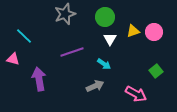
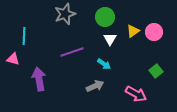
yellow triangle: rotated 16 degrees counterclockwise
cyan line: rotated 48 degrees clockwise
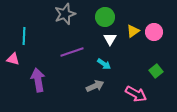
purple arrow: moved 1 px left, 1 px down
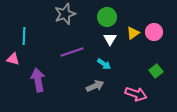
green circle: moved 2 px right
yellow triangle: moved 2 px down
pink arrow: rotated 10 degrees counterclockwise
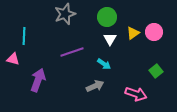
purple arrow: rotated 30 degrees clockwise
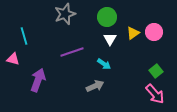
cyan line: rotated 18 degrees counterclockwise
pink arrow: moved 19 px right; rotated 30 degrees clockwise
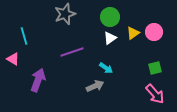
green circle: moved 3 px right
white triangle: moved 1 px up; rotated 24 degrees clockwise
pink triangle: rotated 16 degrees clockwise
cyan arrow: moved 2 px right, 4 px down
green square: moved 1 px left, 3 px up; rotated 24 degrees clockwise
